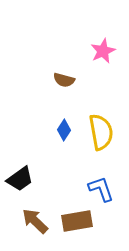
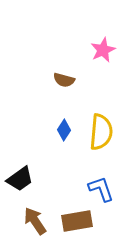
pink star: moved 1 px up
yellow semicircle: rotated 15 degrees clockwise
brown arrow: rotated 12 degrees clockwise
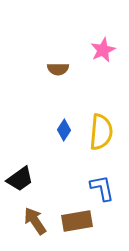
brown semicircle: moved 6 px left, 11 px up; rotated 15 degrees counterclockwise
blue L-shape: moved 1 px right, 1 px up; rotated 8 degrees clockwise
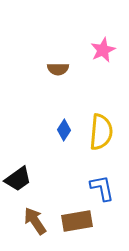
black trapezoid: moved 2 px left
